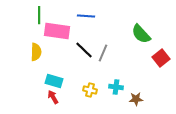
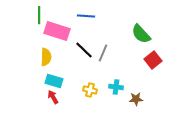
pink rectangle: rotated 10 degrees clockwise
yellow semicircle: moved 10 px right, 5 px down
red square: moved 8 px left, 2 px down
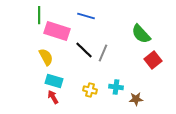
blue line: rotated 12 degrees clockwise
yellow semicircle: rotated 30 degrees counterclockwise
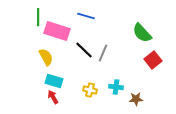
green line: moved 1 px left, 2 px down
green semicircle: moved 1 px right, 1 px up
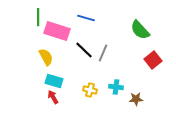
blue line: moved 2 px down
green semicircle: moved 2 px left, 3 px up
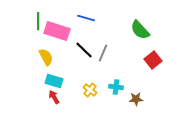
green line: moved 4 px down
yellow cross: rotated 24 degrees clockwise
red arrow: moved 1 px right
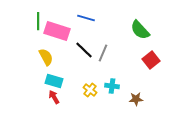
red square: moved 2 px left
cyan cross: moved 4 px left, 1 px up
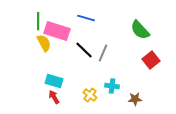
yellow semicircle: moved 2 px left, 14 px up
yellow cross: moved 5 px down
brown star: moved 1 px left
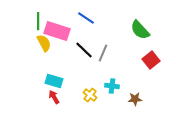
blue line: rotated 18 degrees clockwise
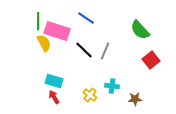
gray line: moved 2 px right, 2 px up
